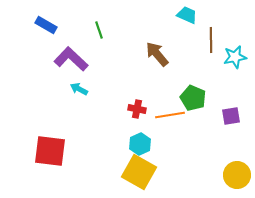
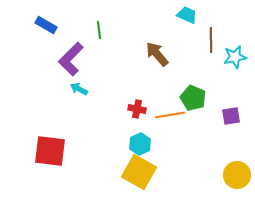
green line: rotated 12 degrees clockwise
purple L-shape: rotated 88 degrees counterclockwise
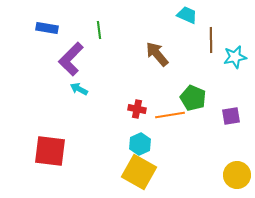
blue rectangle: moved 1 px right, 3 px down; rotated 20 degrees counterclockwise
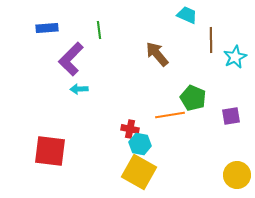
blue rectangle: rotated 15 degrees counterclockwise
cyan star: rotated 15 degrees counterclockwise
cyan arrow: rotated 30 degrees counterclockwise
red cross: moved 7 px left, 20 px down
cyan hexagon: rotated 25 degrees counterclockwise
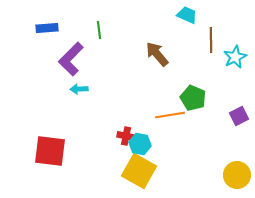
purple square: moved 8 px right; rotated 18 degrees counterclockwise
red cross: moved 4 px left, 7 px down
yellow square: moved 1 px up
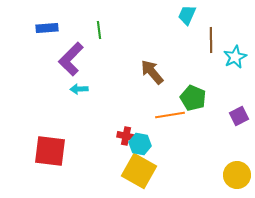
cyan trapezoid: rotated 90 degrees counterclockwise
brown arrow: moved 5 px left, 18 px down
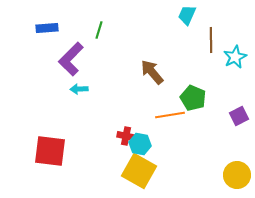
green line: rotated 24 degrees clockwise
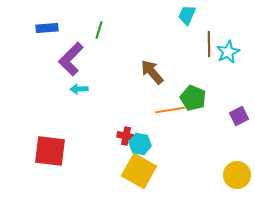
brown line: moved 2 px left, 4 px down
cyan star: moved 7 px left, 5 px up
orange line: moved 5 px up
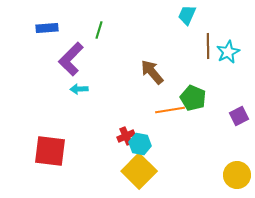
brown line: moved 1 px left, 2 px down
red cross: rotated 36 degrees counterclockwise
yellow square: rotated 16 degrees clockwise
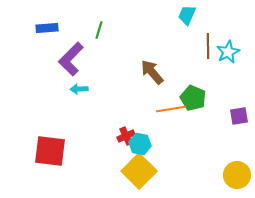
orange line: moved 1 px right, 1 px up
purple square: rotated 18 degrees clockwise
